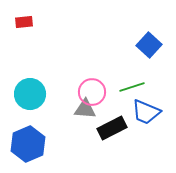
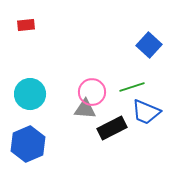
red rectangle: moved 2 px right, 3 px down
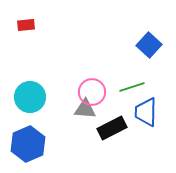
cyan circle: moved 3 px down
blue trapezoid: rotated 68 degrees clockwise
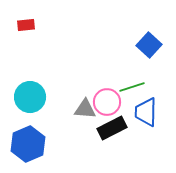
pink circle: moved 15 px right, 10 px down
